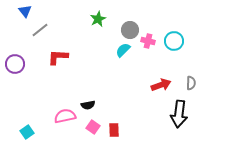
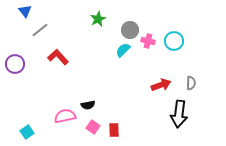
red L-shape: rotated 45 degrees clockwise
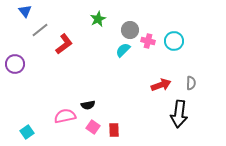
red L-shape: moved 6 px right, 13 px up; rotated 95 degrees clockwise
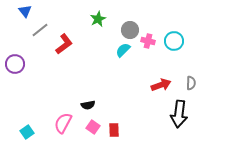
pink semicircle: moved 2 px left, 7 px down; rotated 50 degrees counterclockwise
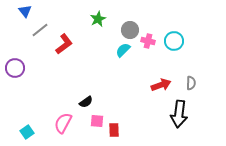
purple circle: moved 4 px down
black semicircle: moved 2 px left, 3 px up; rotated 24 degrees counterclockwise
pink square: moved 4 px right, 6 px up; rotated 32 degrees counterclockwise
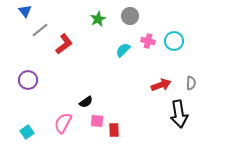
gray circle: moved 14 px up
purple circle: moved 13 px right, 12 px down
black arrow: rotated 16 degrees counterclockwise
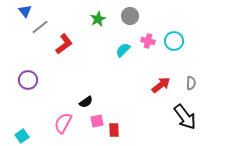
gray line: moved 3 px up
red arrow: rotated 18 degrees counterclockwise
black arrow: moved 6 px right, 3 px down; rotated 28 degrees counterclockwise
pink square: rotated 16 degrees counterclockwise
cyan square: moved 5 px left, 4 px down
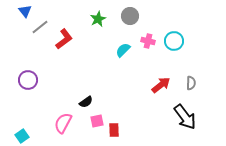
red L-shape: moved 5 px up
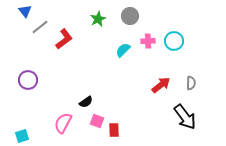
pink cross: rotated 16 degrees counterclockwise
pink square: rotated 32 degrees clockwise
cyan square: rotated 16 degrees clockwise
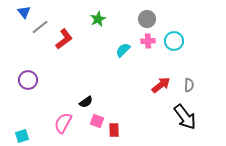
blue triangle: moved 1 px left, 1 px down
gray circle: moved 17 px right, 3 px down
gray semicircle: moved 2 px left, 2 px down
